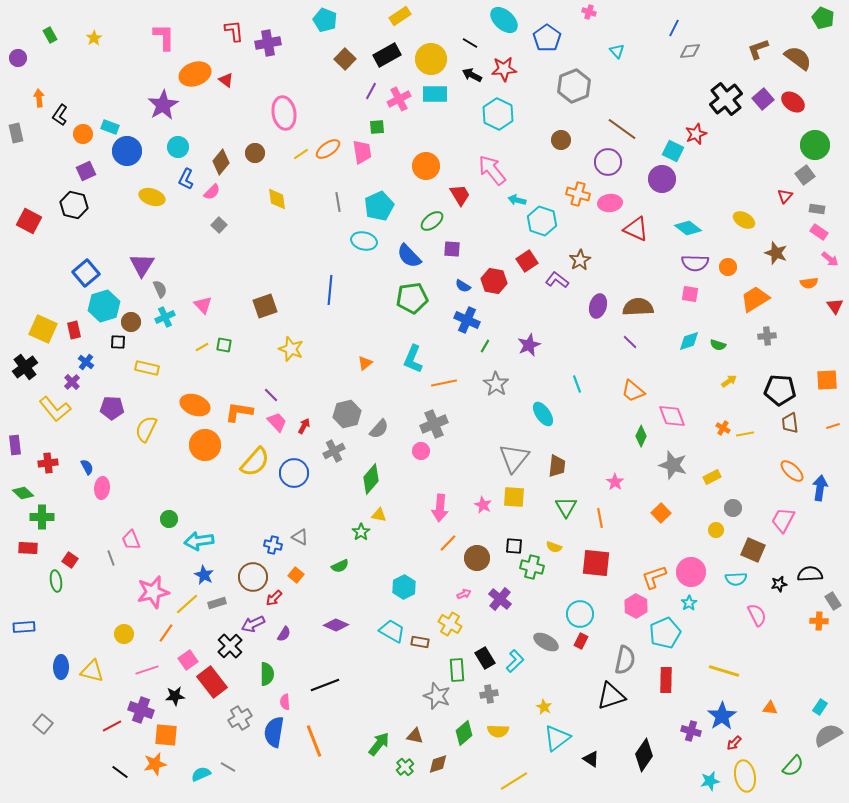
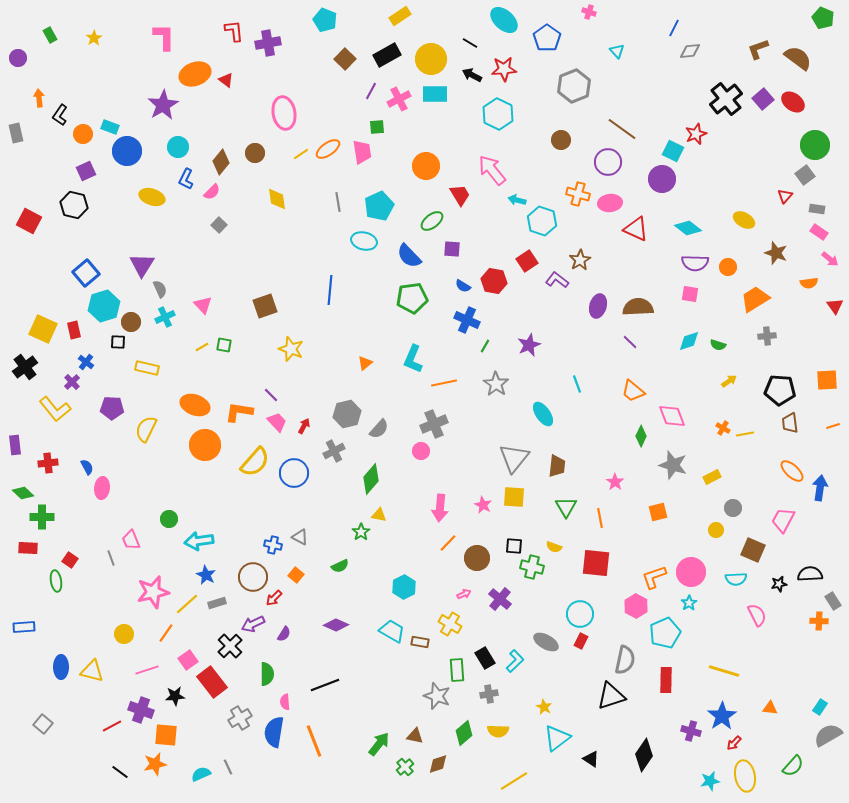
orange square at (661, 513): moved 3 px left, 1 px up; rotated 30 degrees clockwise
blue star at (204, 575): moved 2 px right
gray line at (228, 767): rotated 35 degrees clockwise
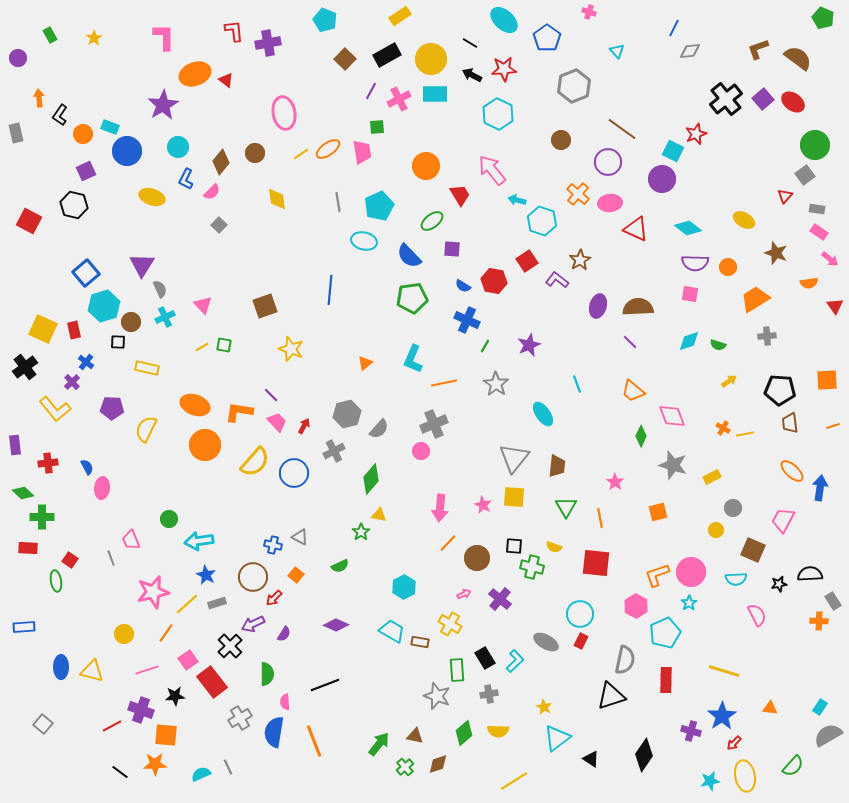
orange cross at (578, 194): rotated 25 degrees clockwise
orange L-shape at (654, 577): moved 3 px right, 2 px up
orange star at (155, 764): rotated 10 degrees clockwise
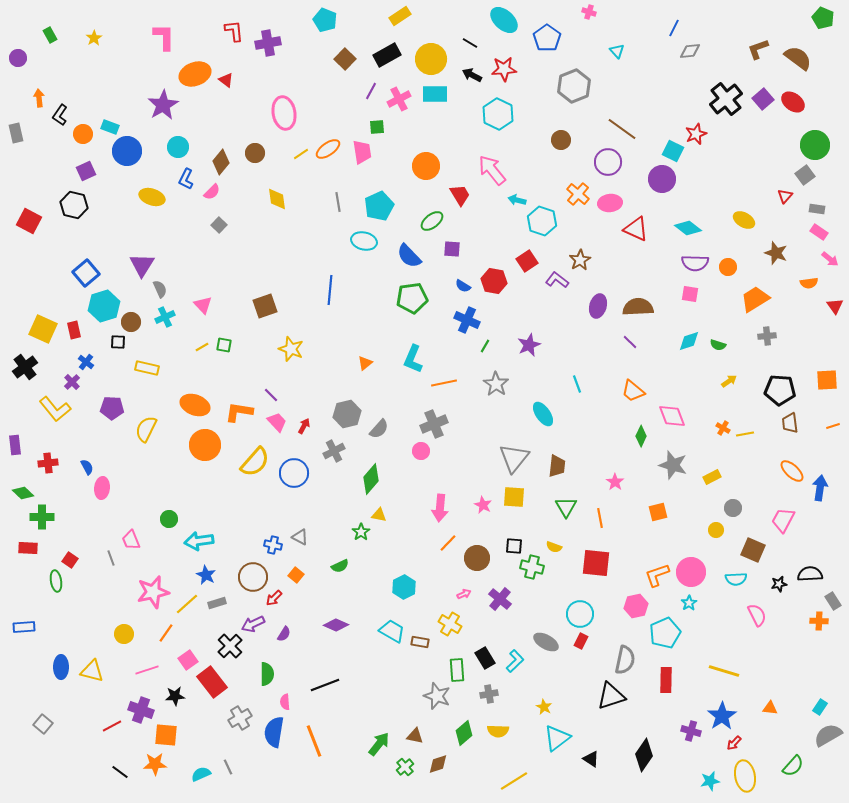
pink hexagon at (636, 606): rotated 20 degrees clockwise
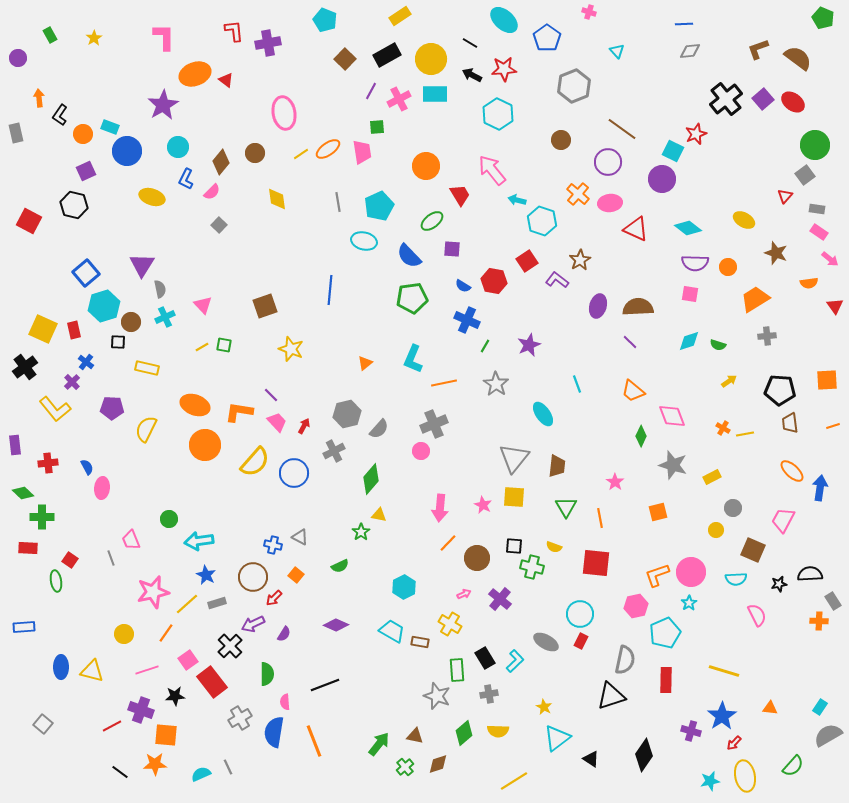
blue line at (674, 28): moved 10 px right, 4 px up; rotated 60 degrees clockwise
gray semicircle at (160, 289): rotated 12 degrees clockwise
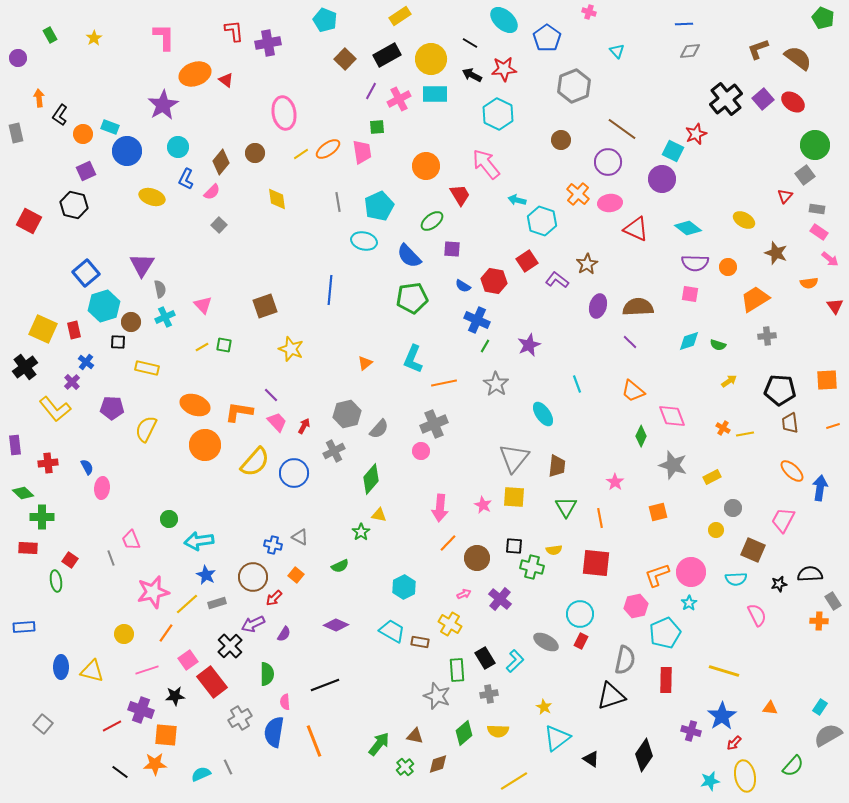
pink arrow at (492, 170): moved 6 px left, 6 px up
brown star at (580, 260): moved 7 px right, 4 px down
blue cross at (467, 320): moved 10 px right
yellow semicircle at (554, 547): moved 3 px down; rotated 28 degrees counterclockwise
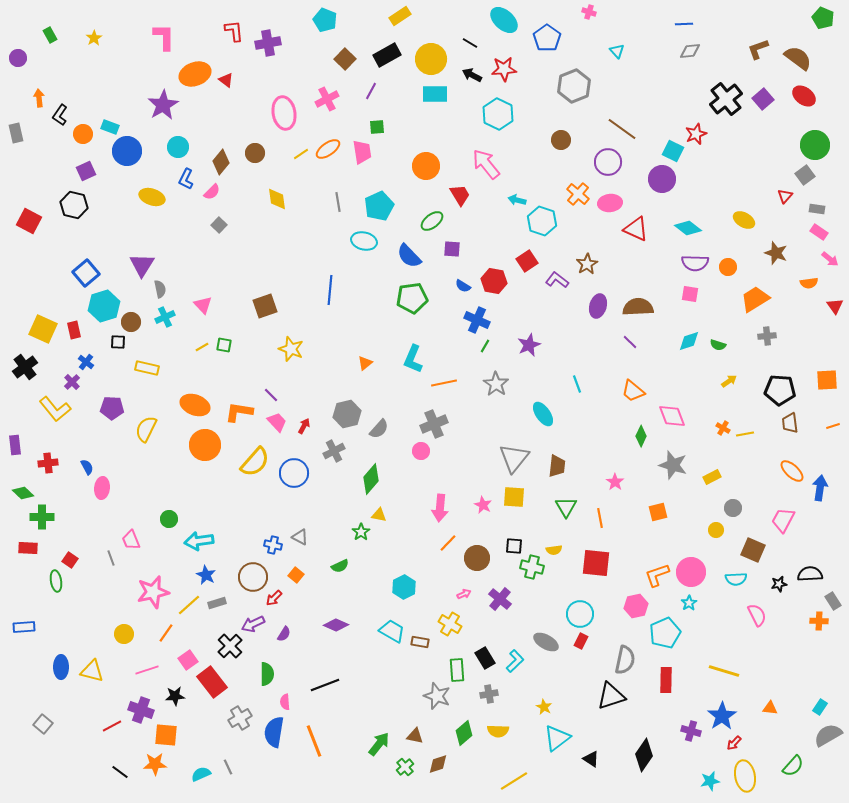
pink cross at (399, 99): moved 72 px left
red ellipse at (793, 102): moved 11 px right, 6 px up
yellow line at (187, 604): moved 2 px right, 1 px down
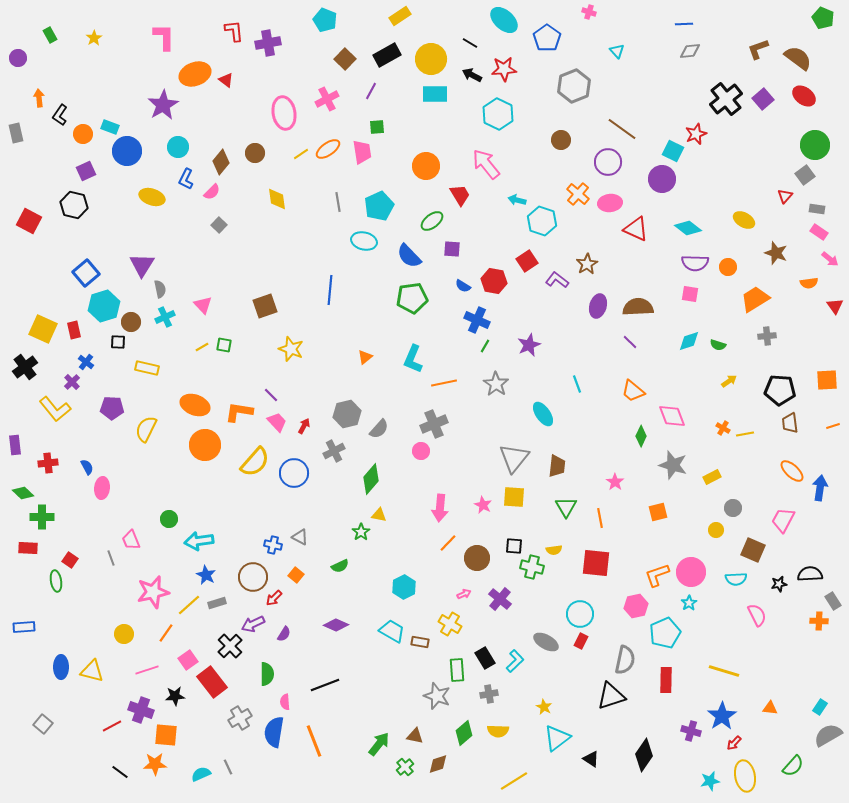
orange triangle at (365, 363): moved 6 px up
